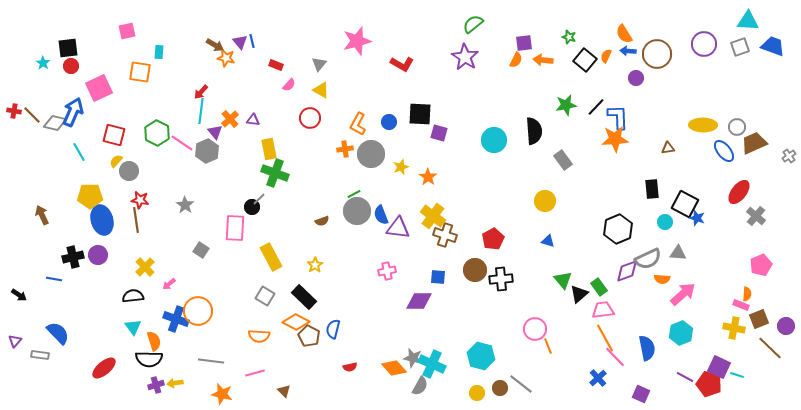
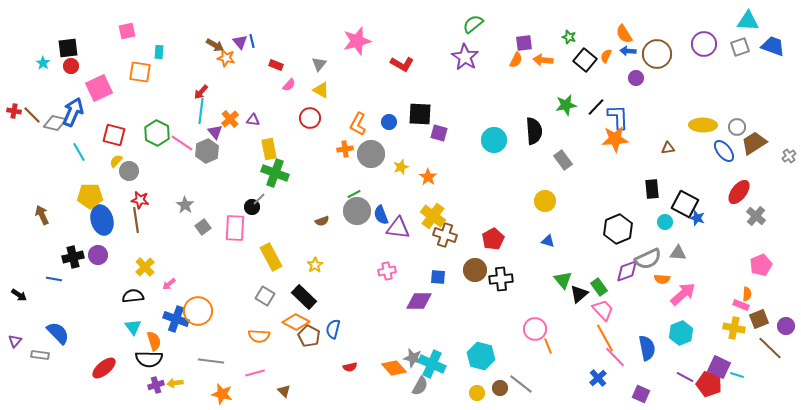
brown trapezoid at (754, 143): rotated 8 degrees counterclockwise
gray square at (201, 250): moved 2 px right, 23 px up; rotated 21 degrees clockwise
pink trapezoid at (603, 310): rotated 55 degrees clockwise
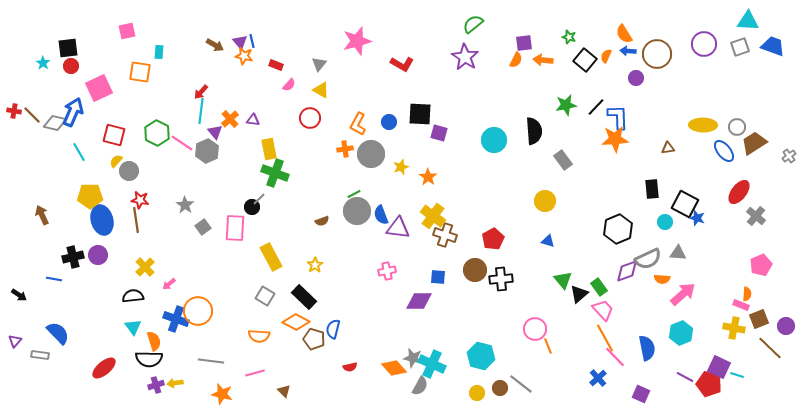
orange star at (226, 58): moved 18 px right, 2 px up
brown pentagon at (309, 336): moved 5 px right, 3 px down; rotated 10 degrees counterclockwise
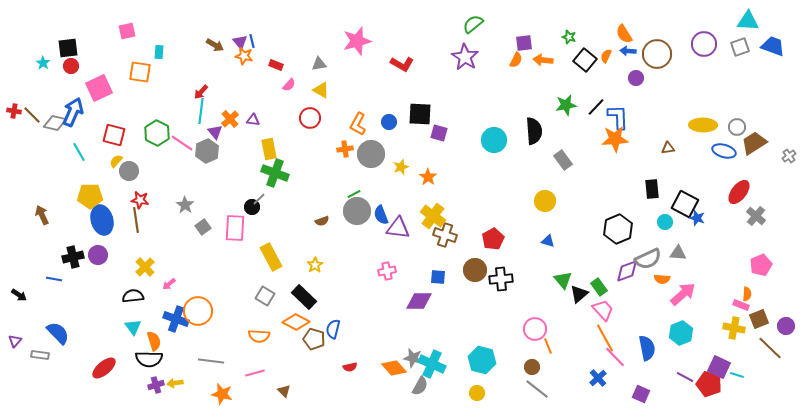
gray triangle at (319, 64): rotated 42 degrees clockwise
blue ellipse at (724, 151): rotated 35 degrees counterclockwise
cyan hexagon at (481, 356): moved 1 px right, 4 px down
gray line at (521, 384): moved 16 px right, 5 px down
brown circle at (500, 388): moved 32 px right, 21 px up
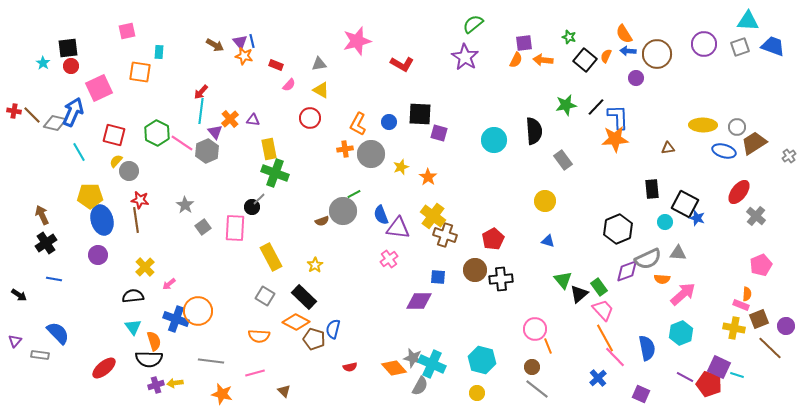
gray circle at (357, 211): moved 14 px left
black cross at (73, 257): moved 27 px left, 14 px up; rotated 20 degrees counterclockwise
pink cross at (387, 271): moved 2 px right, 12 px up; rotated 24 degrees counterclockwise
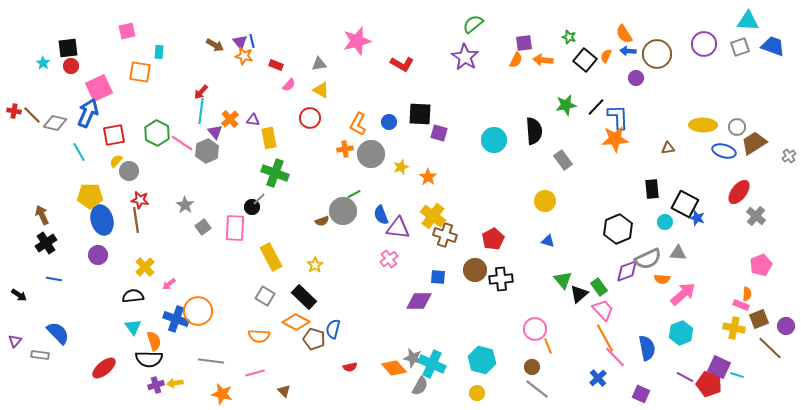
blue arrow at (73, 112): moved 15 px right, 1 px down
red square at (114, 135): rotated 25 degrees counterclockwise
yellow rectangle at (269, 149): moved 11 px up
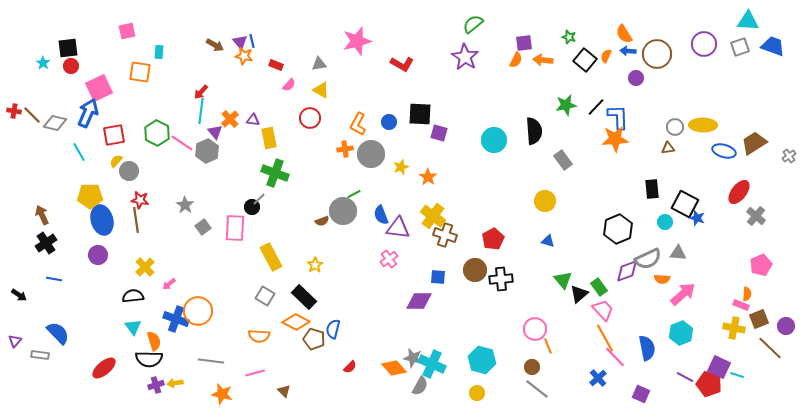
gray circle at (737, 127): moved 62 px left
red semicircle at (350, 367): rotated 32 degrees counterclockwise
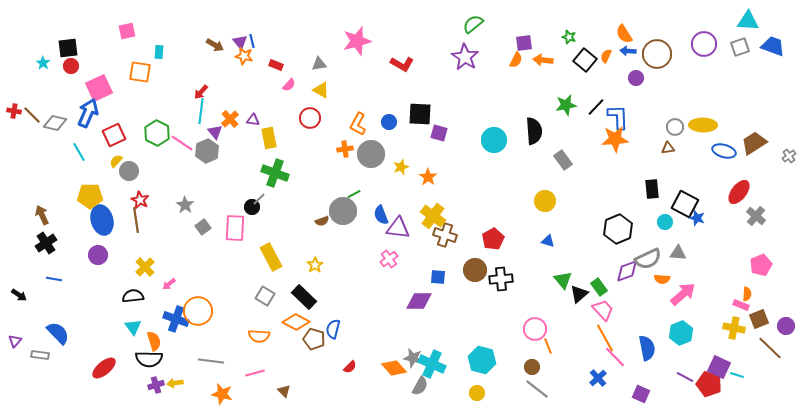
red square at (114, 135): rotated 15 degrees counterclockwise
red star at (140, 200): rotated 18 degrees clockwise
